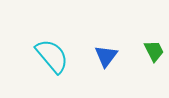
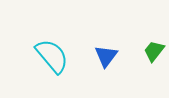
green trapezoid: rotated 115 degrees counterclockwise
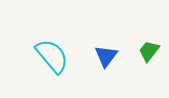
green trapezoid: moved 5 px left
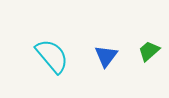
green trapezoid: rotated 10 degrees clockwise
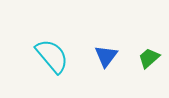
green trapezoid: moved 7 px down
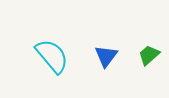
green trapezoid: moved 3 px up
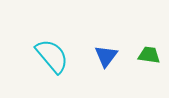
green trapezoid: rotated 50 degrees clockwise
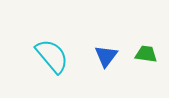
green trapezoid: moved 3 px left, 1 px up
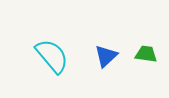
blue triangle: rotated 10 degrees clockwise
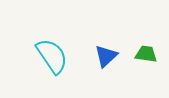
cyan semicircle: rotated 6 degrees clockwise
